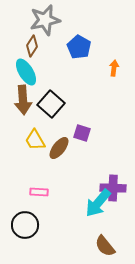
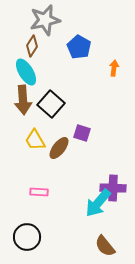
black circle: moved 2 px right, 12 px down
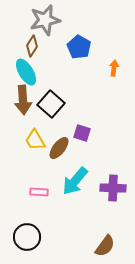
cyan arrow: moved 23 px left, 22 px up
brown semicircle: rotated 105 degrees counterclockwise
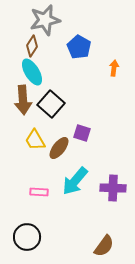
cyan ellipse: moved 6 px right
brown semicircle: moved 1 px left
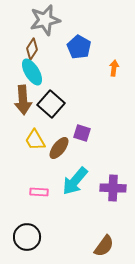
brown diamond: moved 3 px down
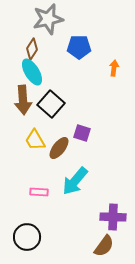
gray star: moved 3 px right, 1 px up
blue pentagon: rotated 30 degrees counterclockwise
purple cross: moved 29 px down
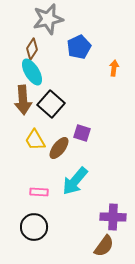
blue pentagon: rotated 25 degrees counterclockwise
black circle: moved 7 px right, 10 px up
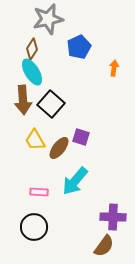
purple square: moved 1 px left, 4 px down
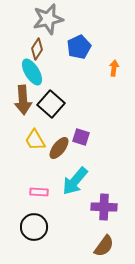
brown diamond: moved 5 px right
purple cross: moved 9 px left, 10 px up
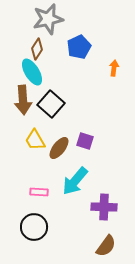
purple square: moved 4 px right, 4 px down
brown semicircle: moved 2 px right
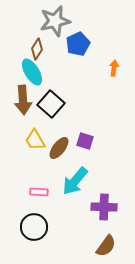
gray star: moved 7 px right, 2 px down
blue pentagon: moved 1 px left, 3 px up
